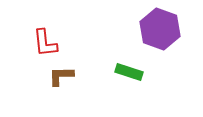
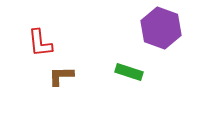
purple hexagon: moved 1 px right, 1 px up
red L-shape: moved 5 px left
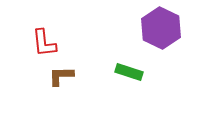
purple hexagon: rotated 6 degrees clockwise
red L-shape: moved 4 px right
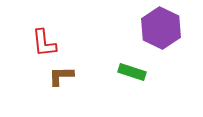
green rectangle: moved 3 px right
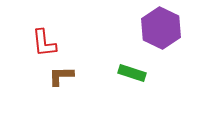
green rectangle: moved 1 px down
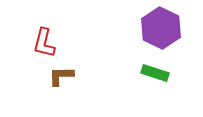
red L-shape: rotated 20 degrees clockwise
green rectangle: moved 23 px right
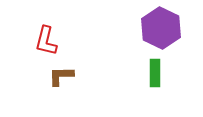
red L-shape: moved 2 px right, 2 px up
green rectangle: rotated 72 degrees clockwise
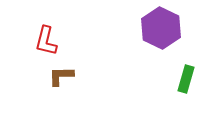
green rectangle: moved 31 px right, 6 px down; rotated 16 degrees clockwise
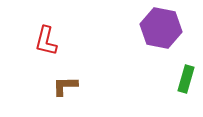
purple hexagon: rotated 15 degrees counterclockwise
brown L-shape: moved 4 px right, 10 px down
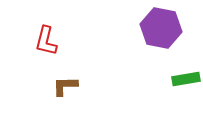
green rectangle: rotated 64 degrees clockwise
